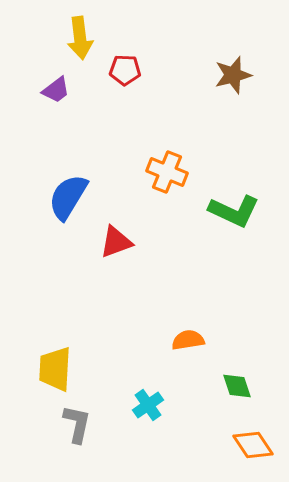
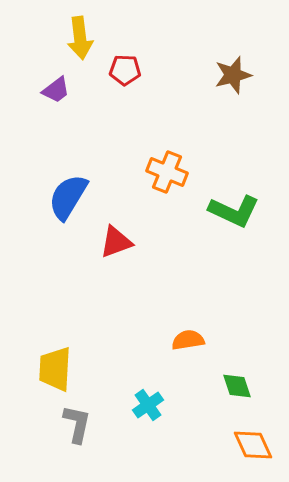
orange diamond: rotated 9 degrees clockwise
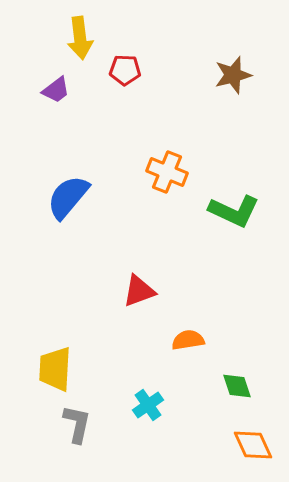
blue semicircle: rotated 9 degrees clockwise
red triangle: moved 23 px right, 49 px down
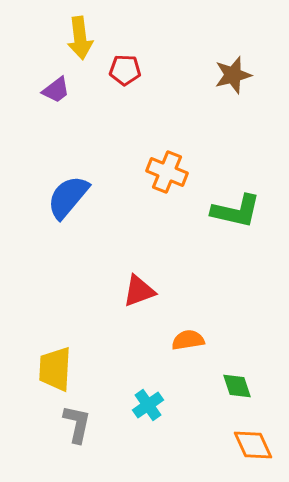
green L-shape: moved 2 px right; rotated 12 degrees counterclockwise
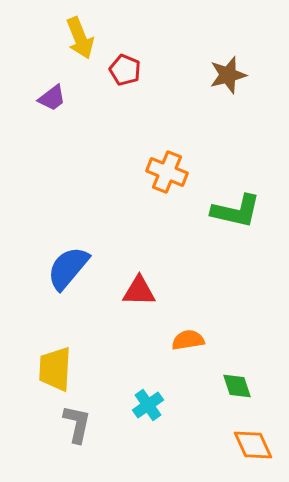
yellow arrow: rotated 15 degrees counterclockwise
red pentagon: rotated 20 degrees clockwise
brown star: moved 5 px left
purple trapezoid: moved 4 px left, 8 px down
blue semicircle: moved 71 px down
red triangle: rotated 21 degrees clockwise
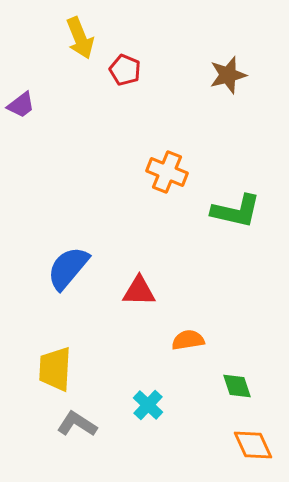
purple trapezoid: moved 31 px left, 7 px down
cyan cross: rotated 12 degrees counterclockwise
gray L-shape: rotated 69 degrees counterclockwise
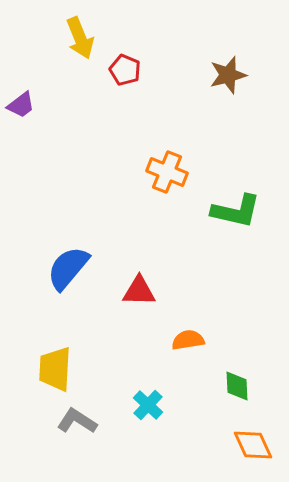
green diamond: rotated 16 degrees clockwise
gray L-shape: moved 3 px up
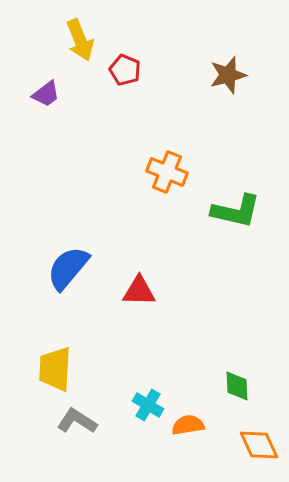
yellow arrow: moved 2 px down
purple trapezoid: moved 25 px right, 11 px up
orange semicircle: moved 85 px down
cyan cross: rotated 12 degrees counterclockwise
orange diamond: moved 6 px right
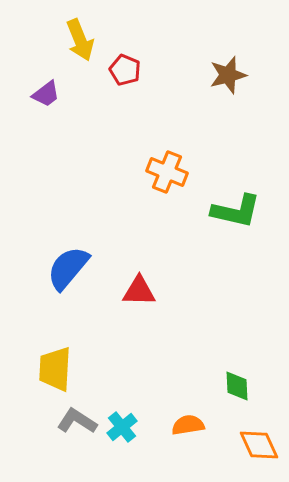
cyan cross: moved 26 px left, 22 px down; rotated 20 degrees clockwise
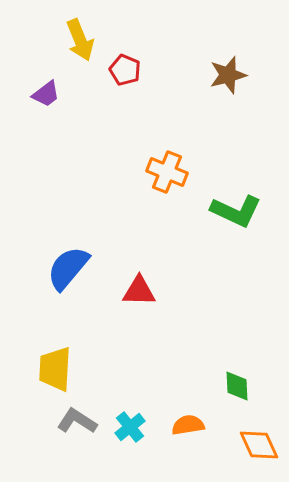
green L-shape: rotated 12 degrees clockwise
cyan cross: moved 8 px right
